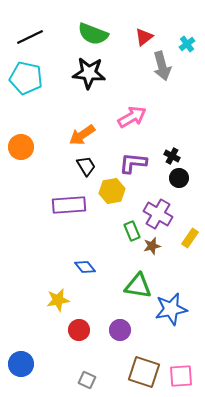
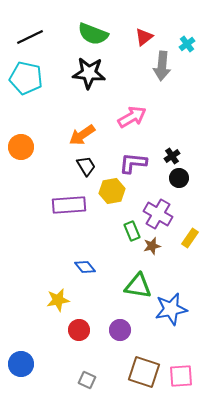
gray arrow: rotated 20 degrees clockwise
black cross: rotated 28 degrees clockwise
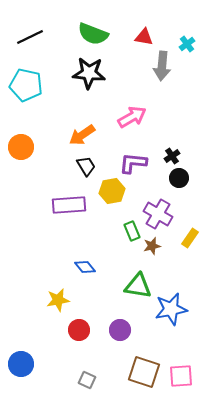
red triangle: rotated 48 degrees clockwise
cyan pentagon: moved 7 px down
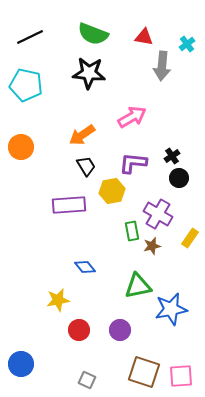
green rectangle: rotated 12 degrees clockwise
green triangle: rotated 20 degrees counterclockwise
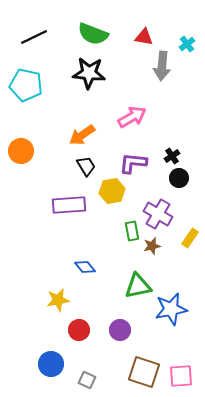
black line: moved 4 px right
orange circle: moved 4 px down
blue circle: moved 30 px right
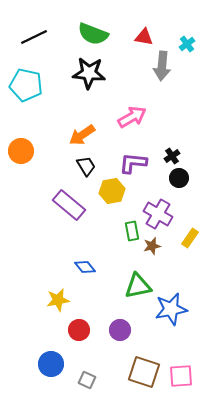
purple rectangle: rotated 44 degrees clockwise
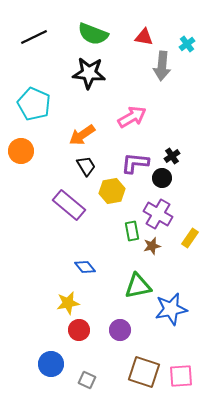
cyan pentagon: moved 8 px right, 19 px down; rotated 12 degrees clockwise
purple L-shape: moved 2 px right
black circle: moved 17 px left
yellow star: moved 10 px right, 3 px down
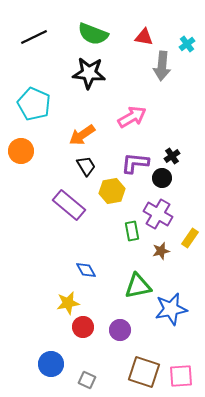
brown star: moved 9 px right, 5 px down
blue diamond: moved 1 px right, 3 px down; rotated 10 degrees clockwise
red circle: moved 4 px right, 3 px up
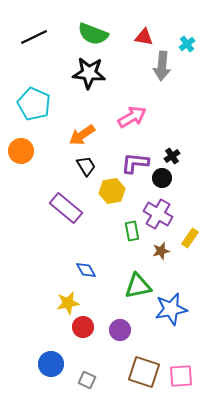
purple rectangle: moved 3 px left, 3 px down
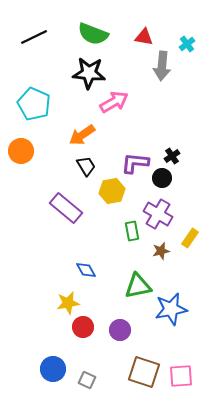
pink arrow: moved 18 px left, 15 px up
blue circle: moved 2 px right, 5 px down
